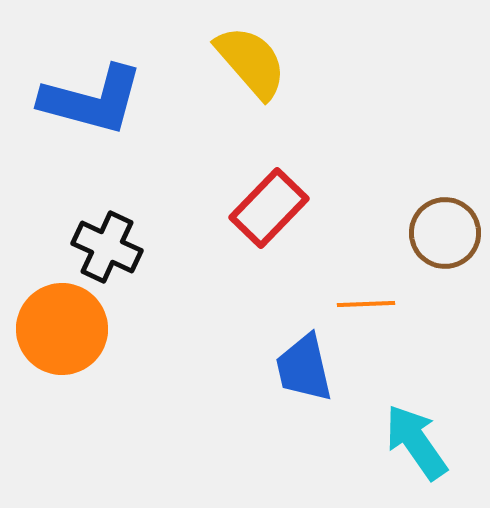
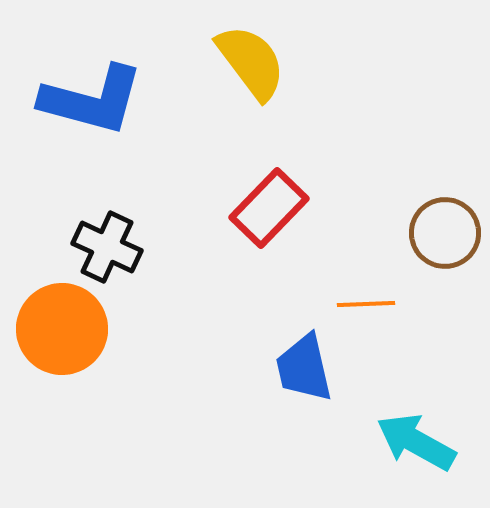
yellow semicircle: rotated 4 degrees clockwise
cyan arrow: rotated 26 degrees counterclockwise
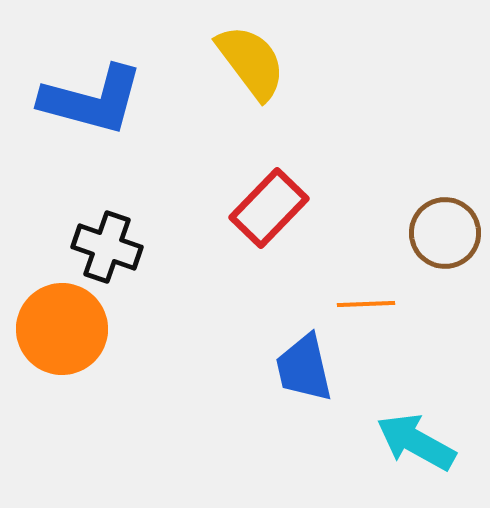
black cross: rotated 6 degrees counterclockwise
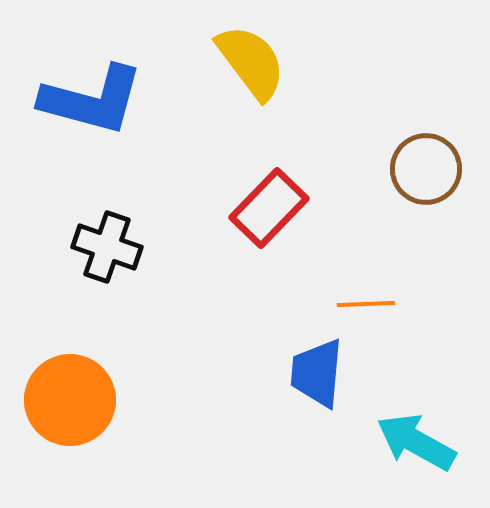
brown circle: moved 19 px left, 64 px up
orange circle: moved 8 px right, 71 px down
blue trapezoid: moved 13 px right, 5 px down; rotated 18 degrees clockwise
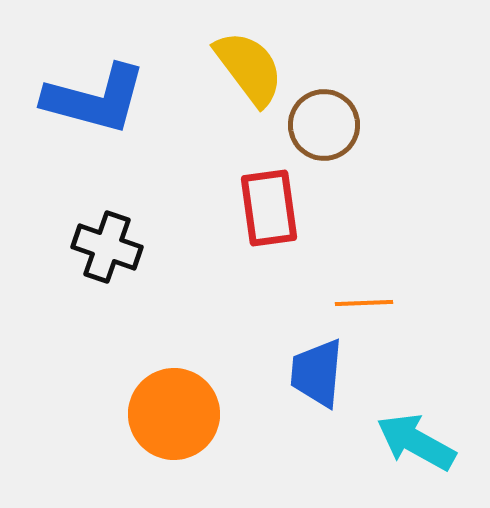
yellow semicircle: moved 2 px left, 6 px down
blue L-shape: moved 3 px right, 1 px up
brown circle: moved 102 px left, 44 px up
red rectangle: rotated 52 degrees counterclockwise
orange line: moved 2 px left, 1 px up
orange circle: moved 104 px right, 14 px down
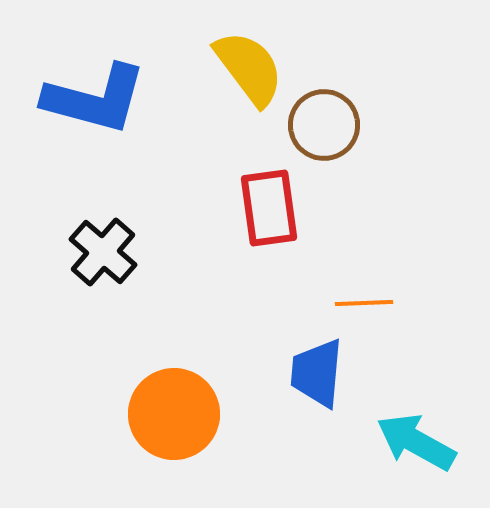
black cross: moved 4 px left, 5 px down; rotated 22 degrees clockwise
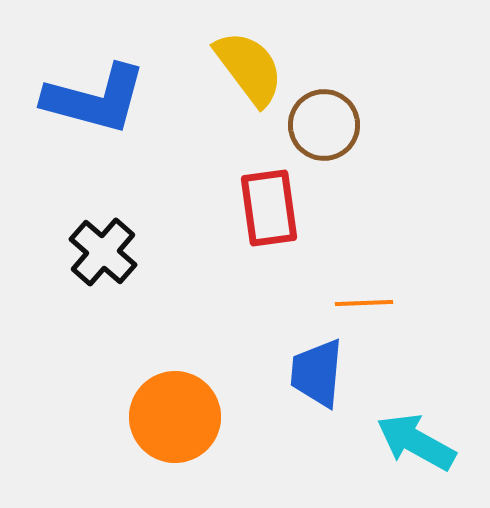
orange circle: moved 1 px right, 3 px down
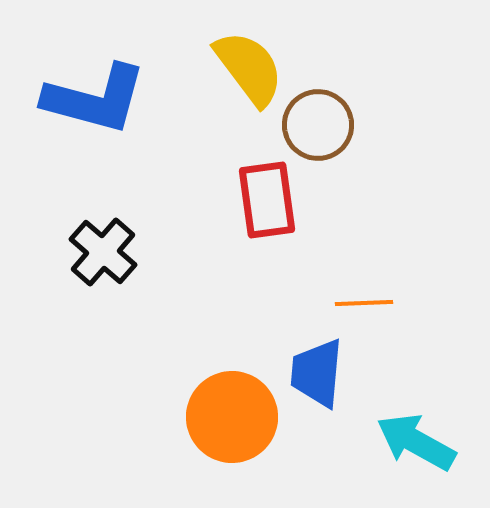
brown circle: moved 6 px left
red rectangle: moved 2 px left, 8 px up
orange circle: moved 57 px right
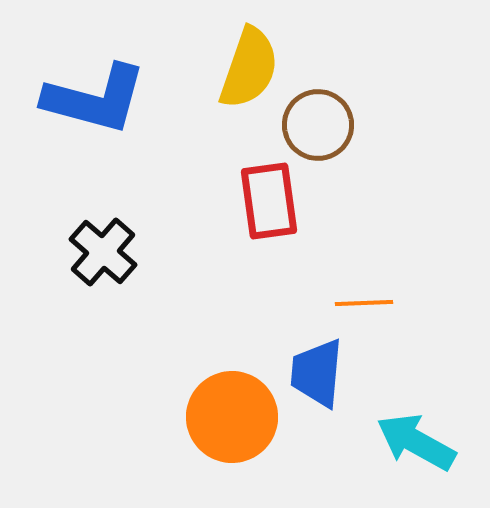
yellow semicircle: rotated 56 degrees clockwise
red rectangle: moved 2 px right, 1 px down
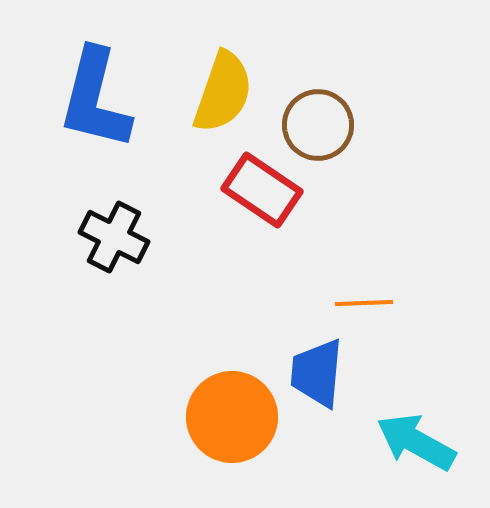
yellow semicircle: moved 26 px left, 24 px down
blue L-shape: rotated 89 degrees clockwise
red rectangle: moved 7 px left, 11 px up; rotated 48 degrees counterclockwise
black cross: moved 11 px right, 15 px up; rotated 14 degrees counterclockwise
